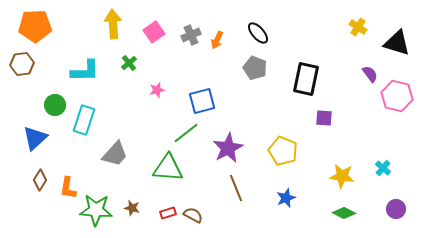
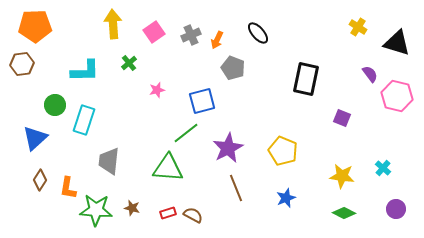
gray pentagon: moved 22 px left
purple square: moved 18 px right; rotated 18 degrees clockwise
gray trapezoid: moved 6 px left, 7 px down; rotated 144 degrees clockwise
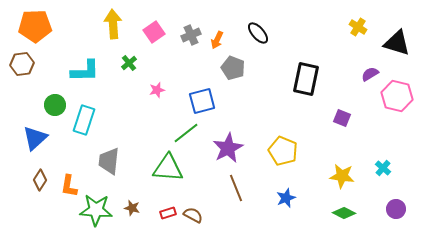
purple semicircle: rotated 84 degrees counterclockwise
orange L-shape: moved 1 px right, 2 px up
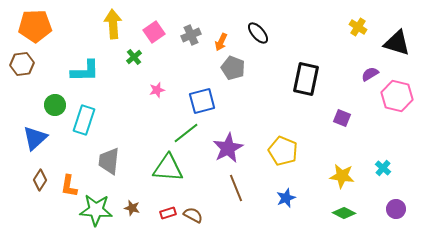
orange arrow: moved 4 px right, 2 px down
green cross: moved 5 px right, 6 px up
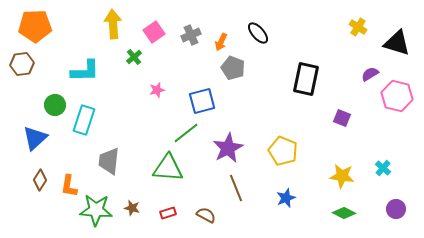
brown semicircle: moved 13 px right
